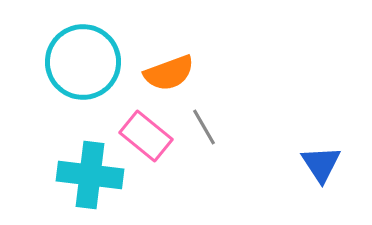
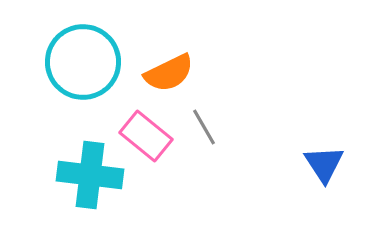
orange semicircle: rotated 6 degrees counterclockwise
blue triangle: moved 3 px right
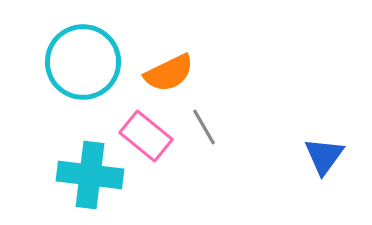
blue triangle: moved 8 px up; rotated 9 degrees clockwise
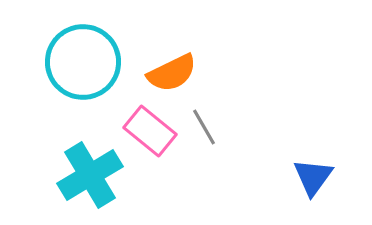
orange semicircle: moved 3 px right
pink rectangle: moved 4 px right, 5 px up
blue triangle: moved 11 px left, 21 px down
cyan cross: rotated 38 degrees counterclockwise
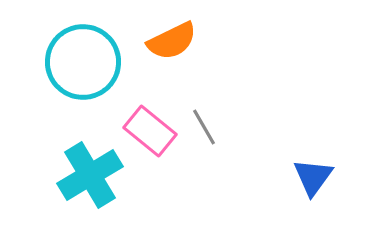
orange semicircle: moved 32 px up
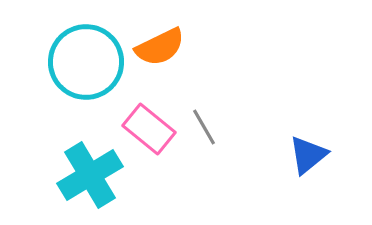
orange semicircle: moved 12 px left, 6 px down
cyan circle: moved 3 px right
pink rectangle: moved 1 px left, 2 px up
blue triangle: moved 5 px left, 22 px up; rotated 15 degrees clockwise
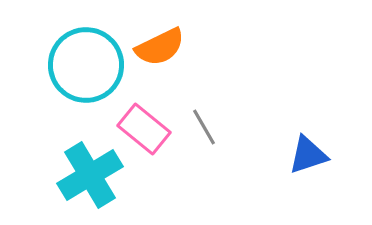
cyan circle: moved 3 px down
pink rectangle: moved 5 px left
blue triangle: rotated 21 degrees clockwise
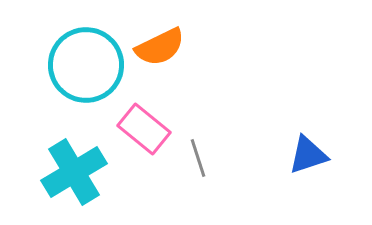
gray line: moved 6 px left, 31 px down; rotated 12 degrees clockwise
cyan cross: moved 16 px left, 3 px up
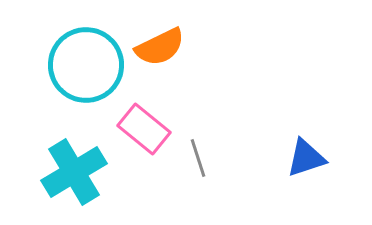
blue triangle: moved 2 px left, 3 px down
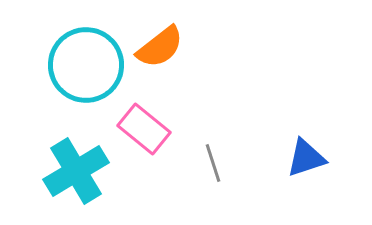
orange semicircle: rotated 12 degrees counterclockwise
gray line: moved 15 px right, 5 px down
cyan cross: moved 2 px right, 1 px up
